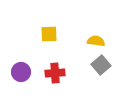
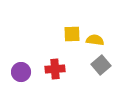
yellow square: moved 23 px right
yellow semicircle: moved 1 px left, 1 px up
red cross: moved 4 px up
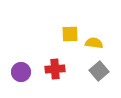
yellow square: moved 2 px left
yellow semicircle: moved 1 px left, 3 px down
gray square: moved 2 px left, 6 px down
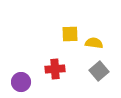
purple circle: moved 10 px down
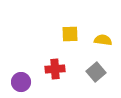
yellow semicircle: moved 9 px right, 3 px up
gray square: moved 3 px left, 1 px down
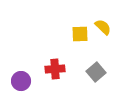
yellow square: moved 10 px right
yellow semicircle: moved 13 px up; rotated 36 degrees clockwise
purple circle: moved 1 px up
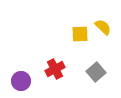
red cross: rotated 24 degrees counterclockwise
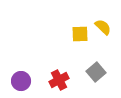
red cross: moved 4 px right, 11 px down
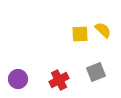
yellow semicircle: moved 3 px down
gray square: rotated 18 degrees clockwise
purple circle: moved 3 px left, 2 px up
